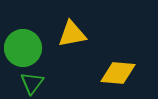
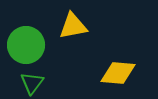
yellow triangle: moved 1 px right, 8 px up
green circle: moved 3 px right, 3 px up
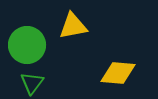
green circle: moved 1 px right
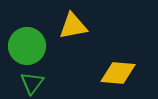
green circle: moved 1 px down
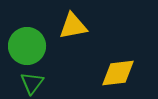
yellow diamond: rotated 12 degrees counterclockwise
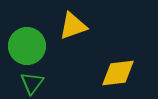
yellow triangle: rotated 8 degrees counterclockwise
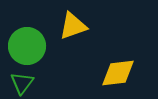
green triangle: moved 10 px left
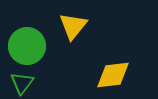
yellow triangle: rotated 32 degrees counterclockwise
yellow diamond: moved 5 px left, 2 px down
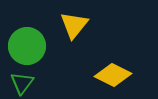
yellow triangle: moved 1 px right, 1 px up
yellow diamond: rotated 33 degrees clockwise
